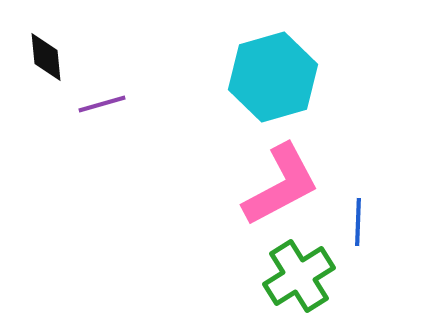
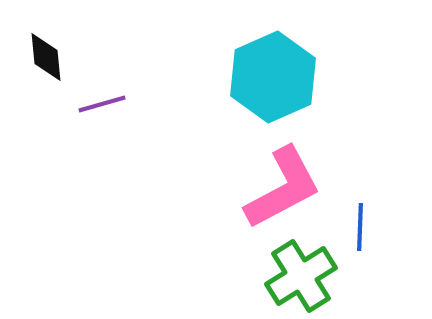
cyan hexagon: rotated 8 degrees counterclockwise
pink L-shape: moved 2 px right, 3 px down
blue line: moved 2 px right, 5 px down
green cross: moved 2 px right
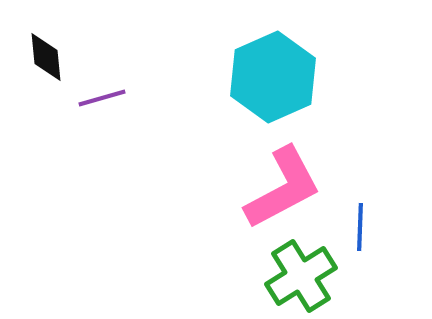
purple line: moved 6 px up
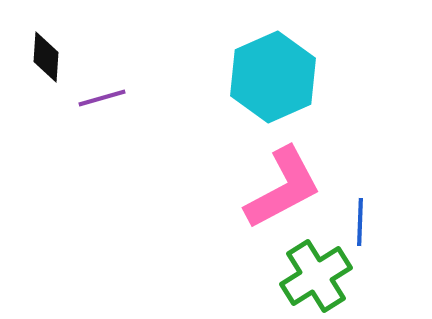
black diamond: rotated 9 degrees clockwise
blue line: moved 5 px up
green cross: moved 15 px right
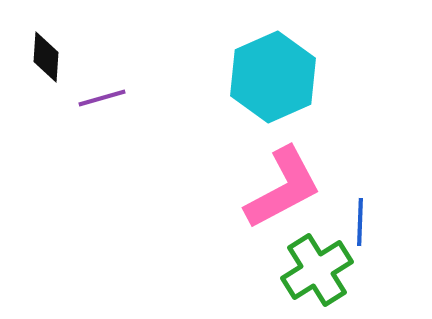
green cross: moved 1 px right, 6 px up
